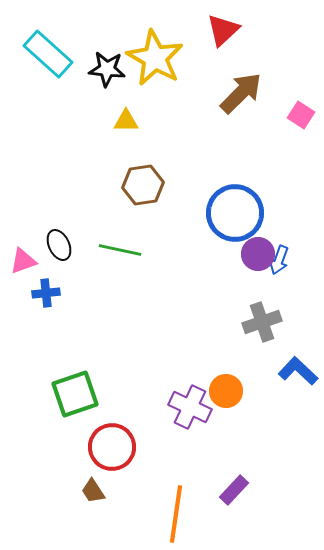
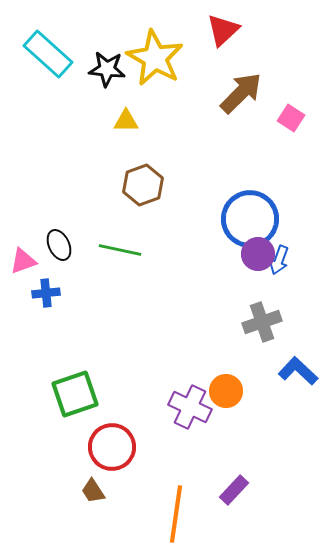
pink square: moved 10 px left, 3 px down
brown hexagon: rotated 12 degrees counterclockwise
blue circle: moved 15 px right, 6 px down
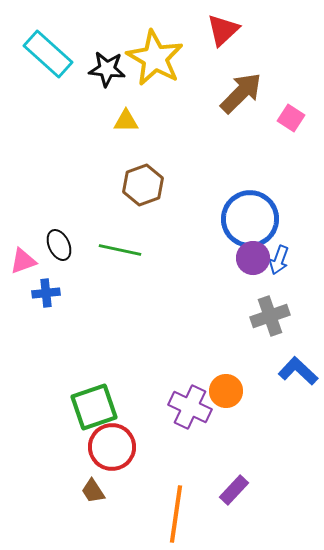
purple circle: moved 5 px left, 4 px down
gray cross: moved 8 px right, 6 px up
green square: moved 19 px right, 13 px down
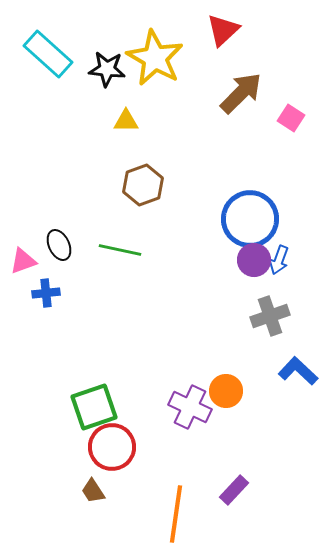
purple circle: moved 1 px right, 2 px down
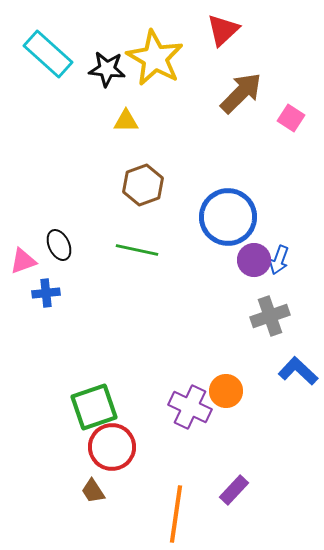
blue circle: moved 22 px left, 2 px up
green line: moved 17 px right
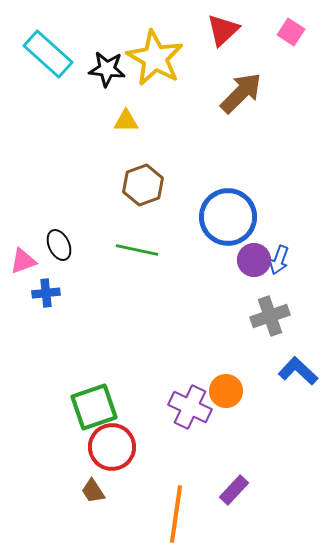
pink square: moved 86 px up
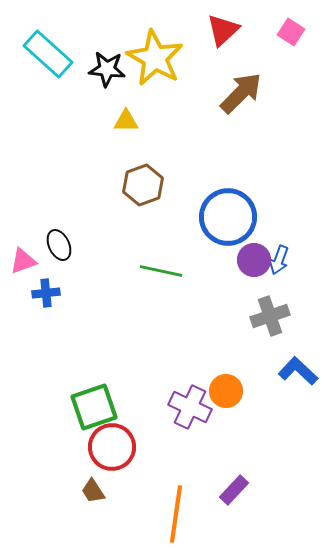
green line: moved 24 px right, 21 px down
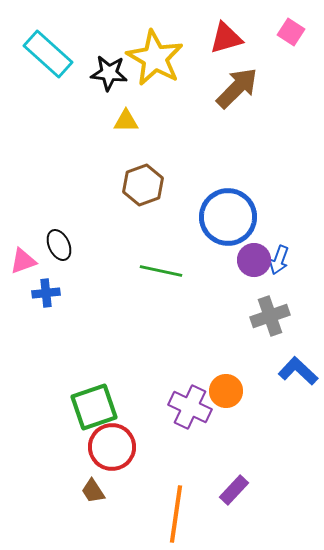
red triangle: moved 3 px right, 8 px down; rotated 27 degrees clockwise
black star: moved 2 px right, 4 px down
brown arrow: moved 4 px left, 5 px up
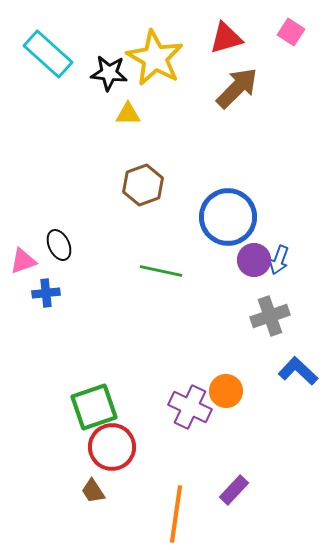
yellow triangle: moved 2 px right, 7 px up
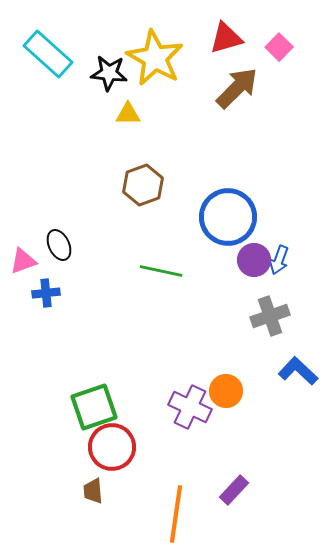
pink square: moved 12 px left, 15 px down; rotated 12 degrees clockwise
brown trapezoid: rotated 28 degrees clockwise
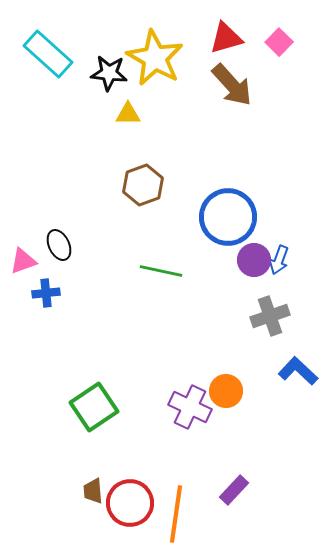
pink square: moved 5 px up
brown arrow: moved 5 px left, 3 px up; rotated 93 degrees clockwise
green square: rotated 15 degrees counterclockwise
red circle: moved 18 px right, 56 px down
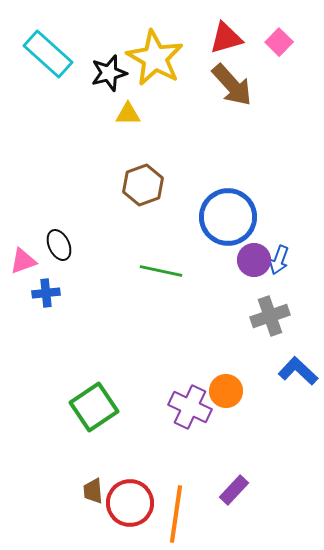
black star: rotated 21 degrees counterclockwise
